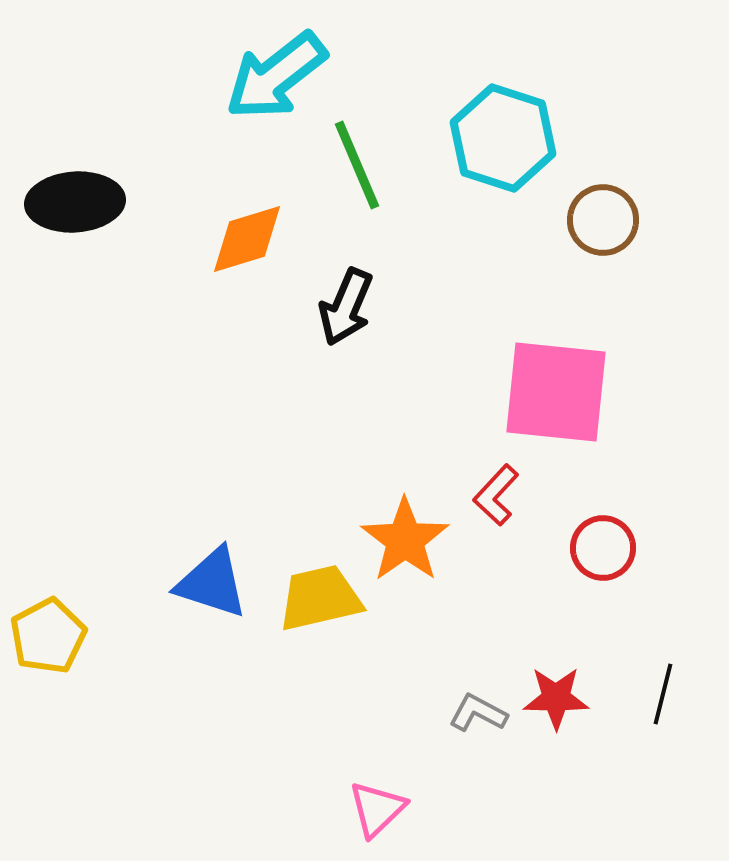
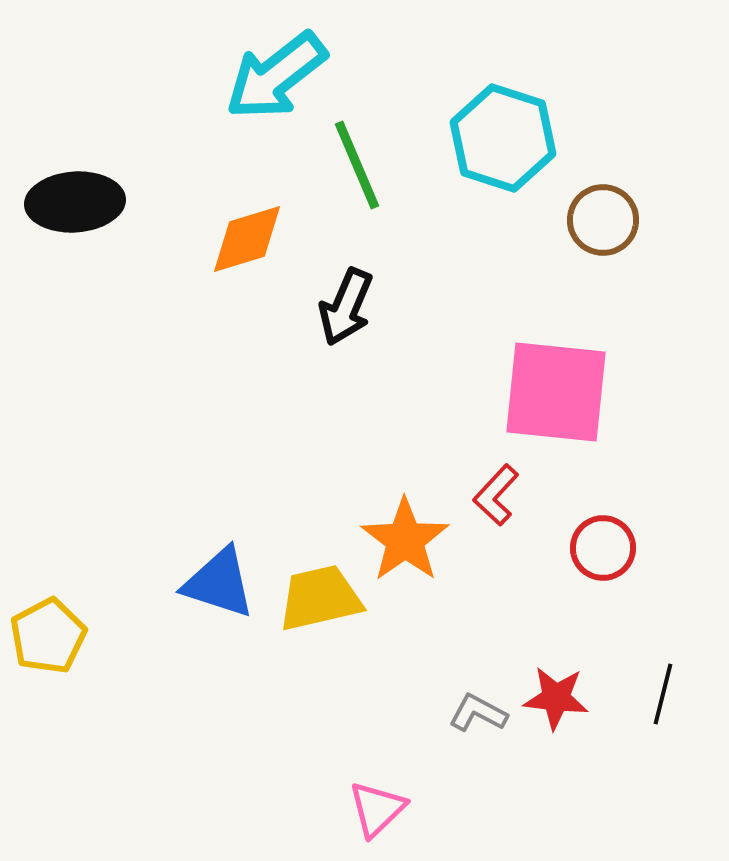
blue triangle: moved 7 px right
red star: rotated 6 degrees clockwise
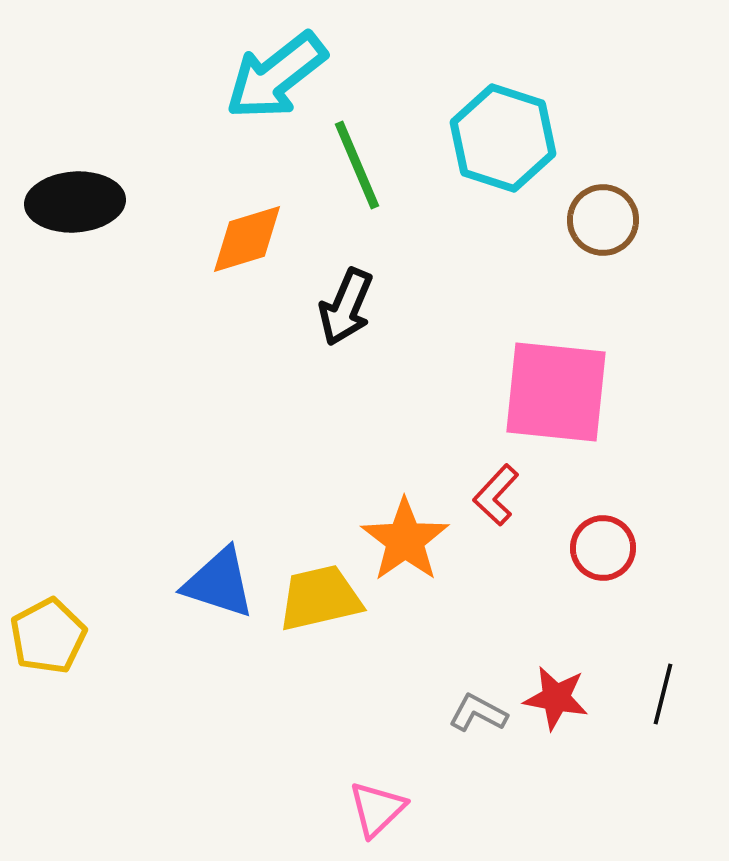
red star: rotated 4 degrees clockwise
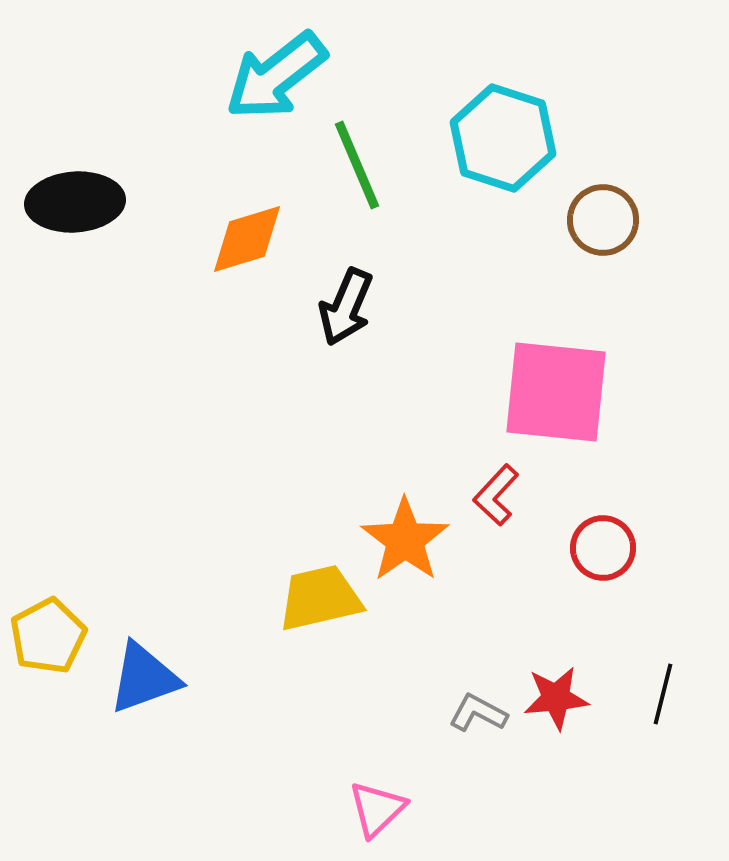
blue triangle: moved 75 px left, 95 px down; rotated 38 degrees counterclockwise
red star: rotated 16 degrees counterclockwise
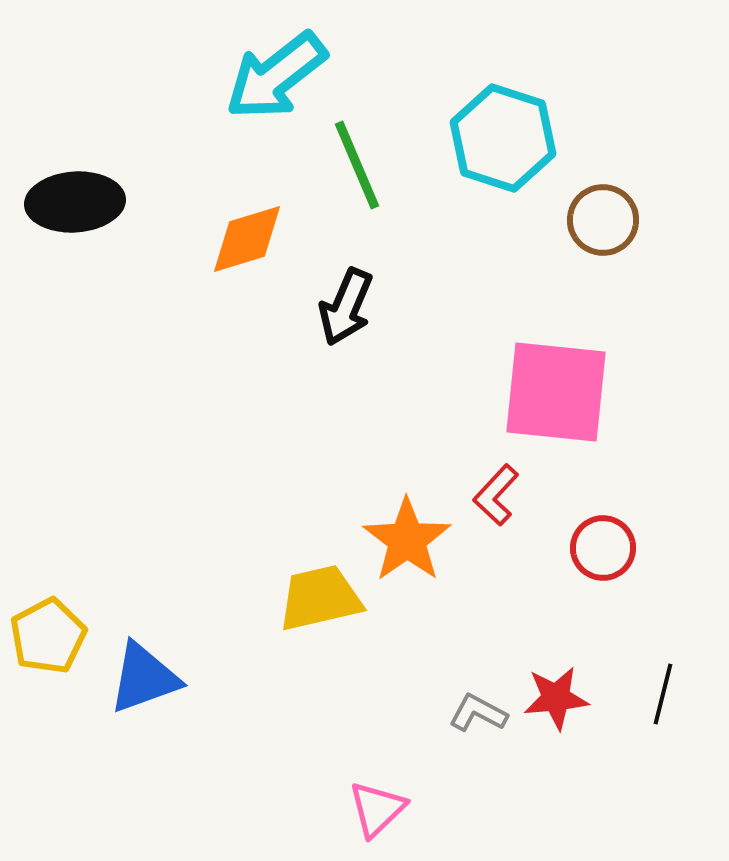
orange star: moved 2 px right
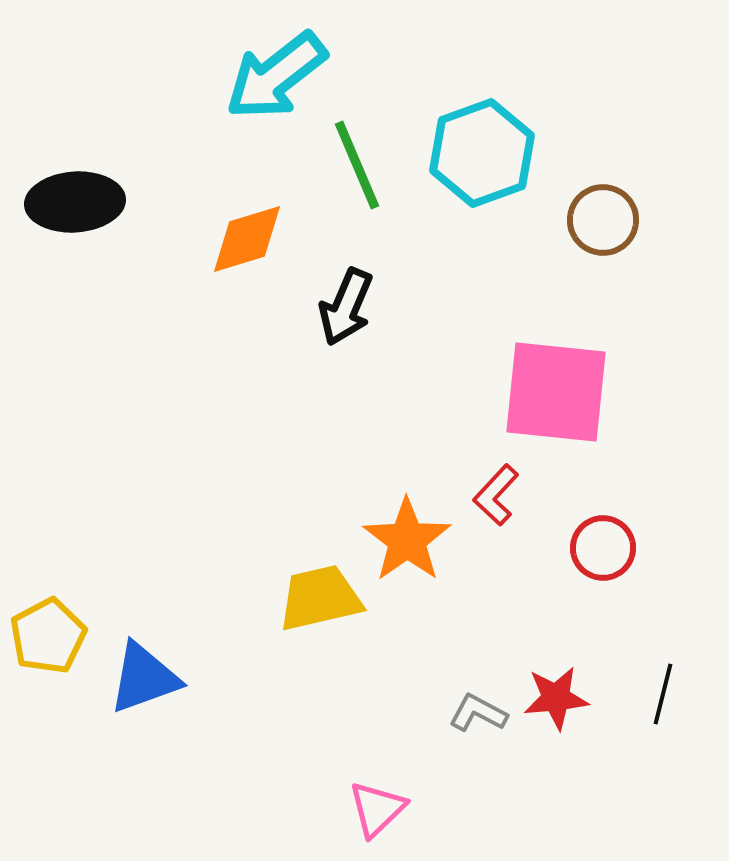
cyan hexagon: moved 21 px left, 15 px down; rotated 22 degrees clockwise
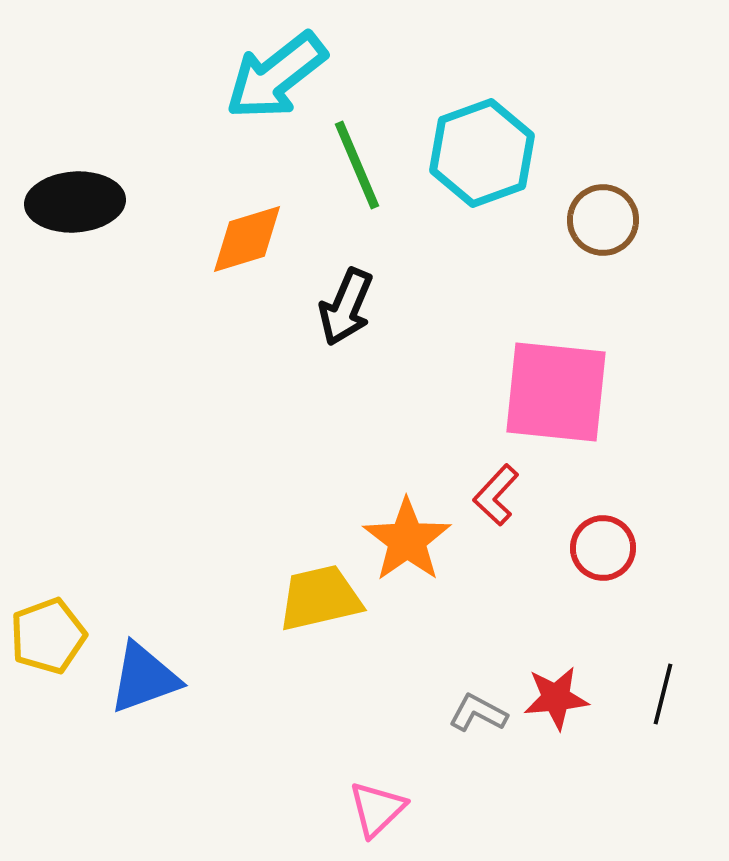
yellow pentagon: rotated 8 degrees clockwise
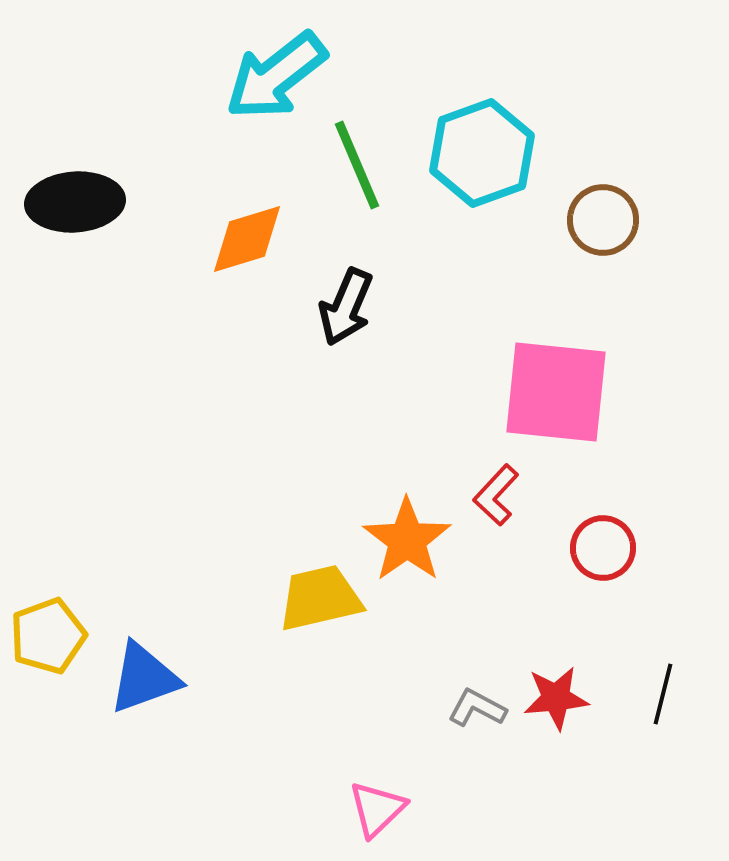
gray L-shape: moved 1 px left, 5 px up
